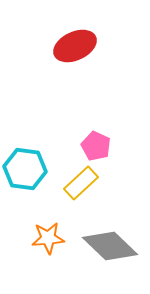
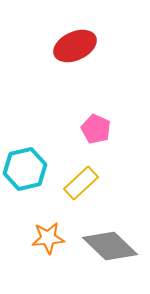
pink pentagon: moved 17 px up
cyan hexagon: rotated 21 degrees counterclockwise
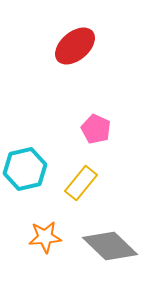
red ellipse: rotated 15 degrees counterclockwise
yellow rectangle: rotated 8 degrees counterclockwise
orange star: moved 3 px left, 1 px up
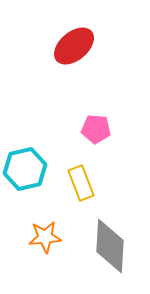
red ellipse: moved 1 px left
pink pentagon: rotated 20 degrees counterclockwise
yellow rectangle: rotated 60 degrees counterclockwise
gray diamond: rotated 50 degrees clockwise
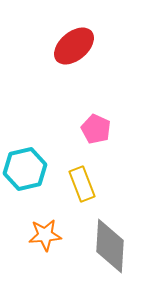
pink pentagon: rotated 20 degrees clockwise
yellow rectangle: moved 1 px right, 1 px down
orange star: moved 2 px up
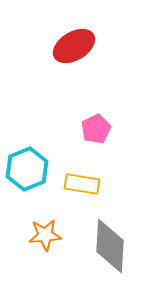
red ellipse: rotated 9 degrees clockwise
pink pentagon: rotated 20 degrees clockwise
cyan hexagon: moved 2 px right; rotated 9 degrees counterclockwise
yellow rectangle: rotated 60 degrees counterclockwise
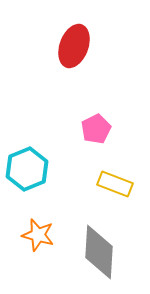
red ellipse: rotated 39 degrees counterclockwise
yellow rectangle: moved 33 px right; rotated 12 degrees clockwise
orange star: moved 7 px left; rotated 20 degrees clockwise
gray diamond: moved 11 px left, 6 px down
